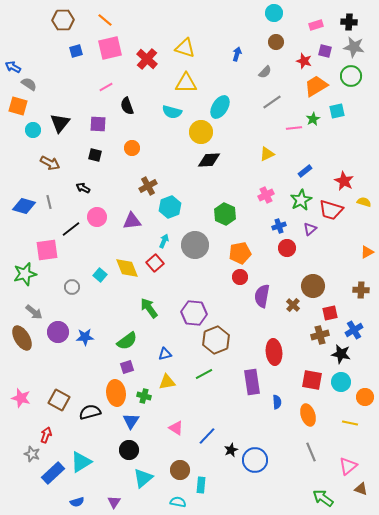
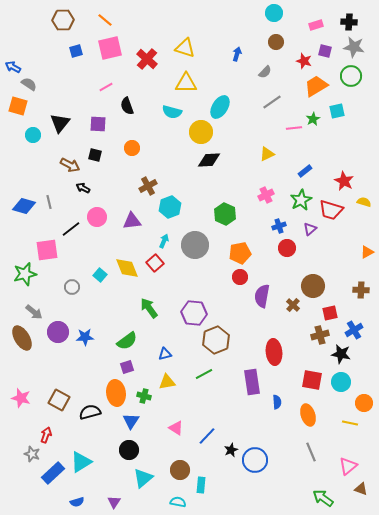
cyan circle at (33, 130): moved 5 px down
brown arrow at (50, 163): moved 20 px right, 2 px down
orange circle at (365, 397): moved 1 px left, 6 px down
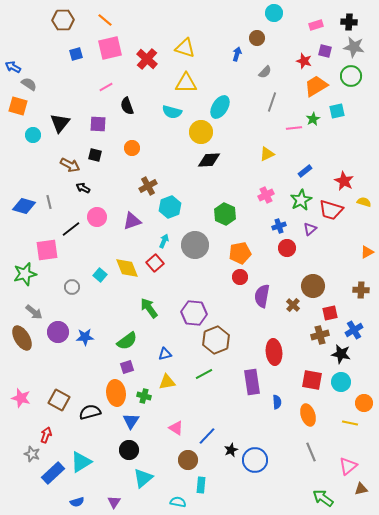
brown circle at (276, 42): moved 19 px left, 4 px up
blue square at (76, 51): moved 3 px down
gray line at (272, 102): rotated 36 degrees counterclockwise
purple triangle at (132, 221): rotated 12 degrees counterclockwise
brown circle at (180, 470): moved 8 px right, 10 px up
brown triangle at (361, 489): rotated 32 degrees counterclockwise
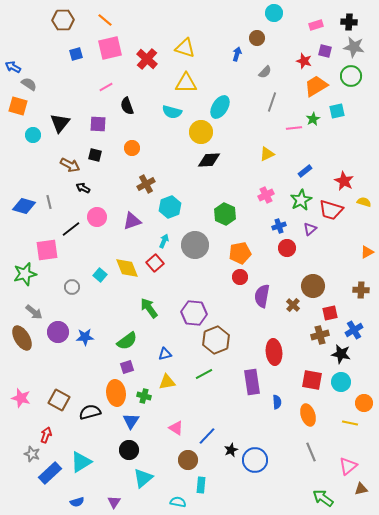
brown cross at (148, 186): moved 2 px left, 2 px up
blue rectangle at (53, 473): moved 3 px left
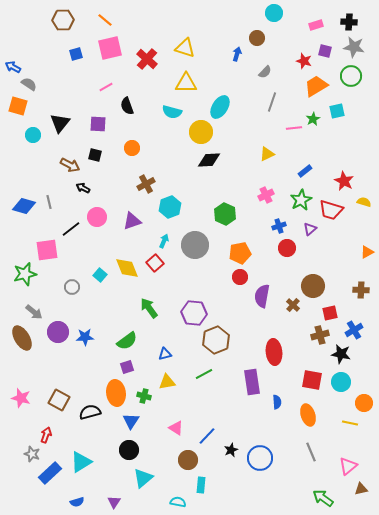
blue circle at (255, 460): moved 5 px right, 2 px up
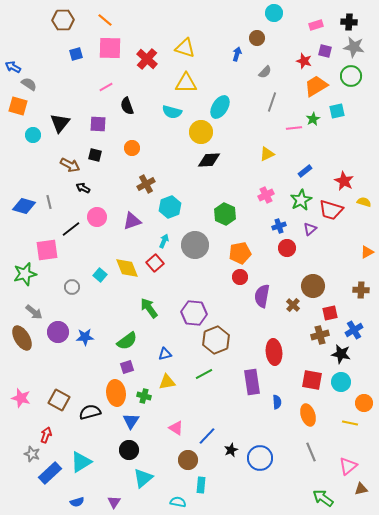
pink square at (110, 48): rotated 15 degrees clockwise
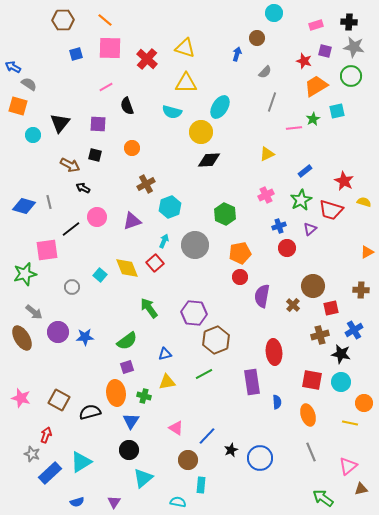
red square at (330, 313): moved 1 px right, 5 px up
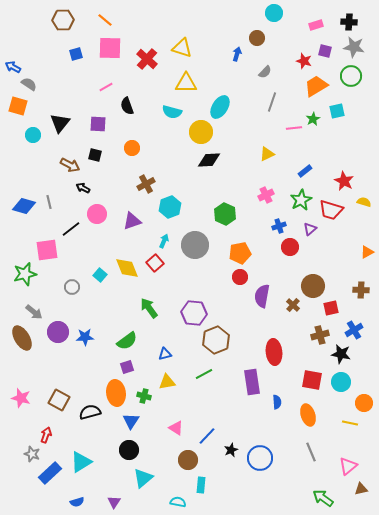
yellow triangle at (185, 48): moved 3 px left
pink circle at (97, 217): moved 3 px up
red circle at (287, 248): moved 3 px right, 1 px up
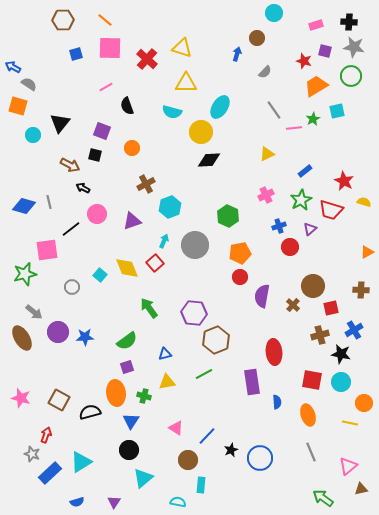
gray line at (272, 102): moved 2 px right, 8 px down; rotated 54 degrees counterclockwise
purple square at (98, 124): moved 4 px right, 7 px down; rotated 18 degrees clockwise
green hexagon at (225, 214): moved 3 px right, 2 px down
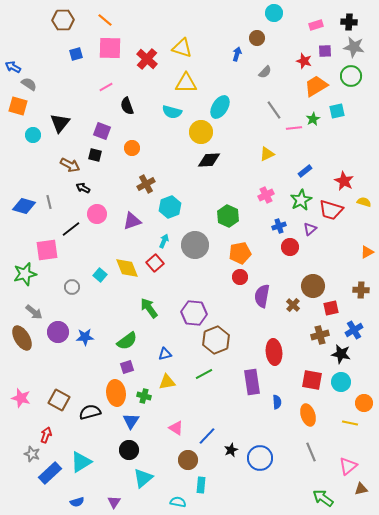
purple square at (325, 51): rotated 16 degrees counterclockwise
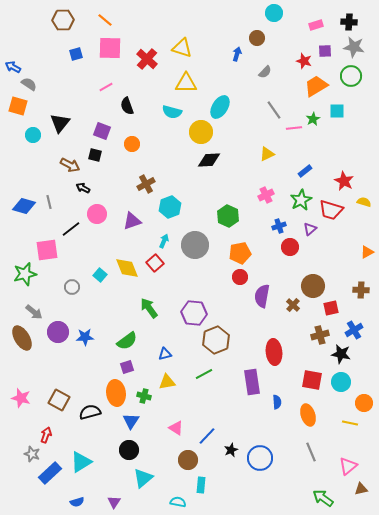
cyan square at (337, 111): rotated 14 degrees clockwise
orange circle at (132, 148): moved 4 px up
